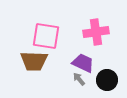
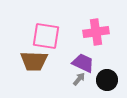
gray arrow: rotated 80 degrees clockwise
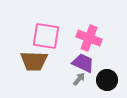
pink cross: moved 7 px left, 6 px down; rotated 30 degrees clockwise
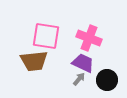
brown trapezoid: rotated 8 degrees counterclockwise
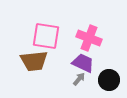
black circle: moved 2 px right
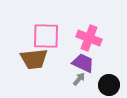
pink square: rotated 8 degrees counterclockwise
brown trapezoid: moved 2 px up
black circle: moved 5 px down
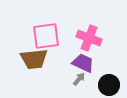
pink square: rotated 8 degrees counterclockwise
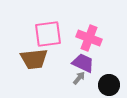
pink square: moved 2 px right, 2 px up
gray arrow: moved 1 px up
